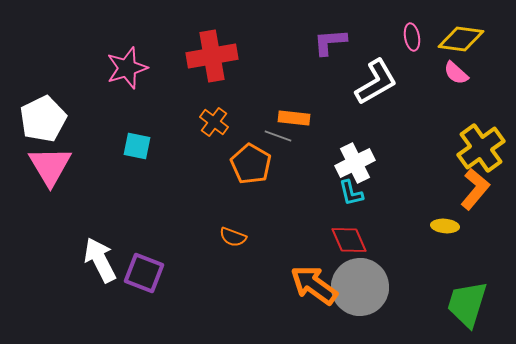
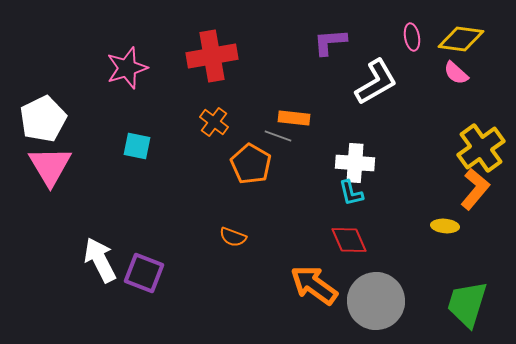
white cross: rotated 30 degrees clockwise
gray circle: moved 16 px right, 14 px down
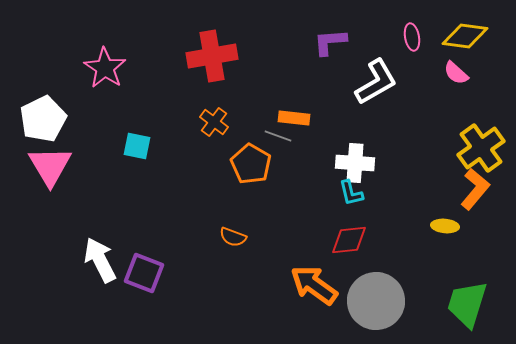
yellow diamond: moved 4 px right, 3 px up
pink star: moved 22 px left; rotated 21 degrees counterclockwise
red diamond: rotated 72 degrees counterclockwise
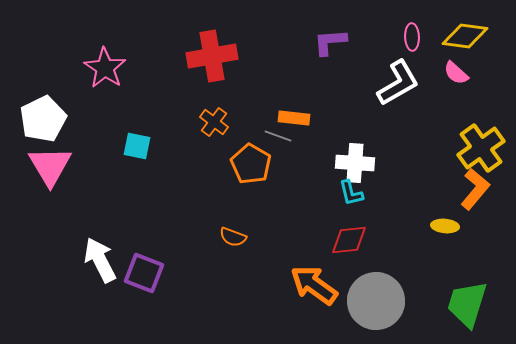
pink ellipse: rotated 8 degrees clockwise
white L-shape: moved 22 px right, 1 px down
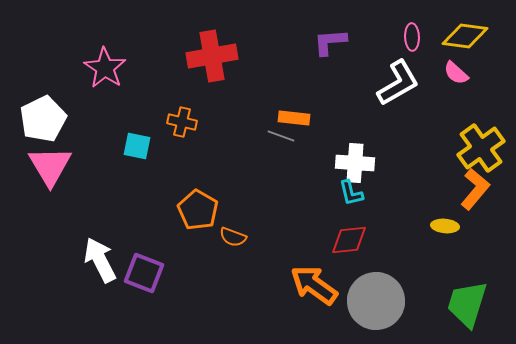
orange cross: moved 32 px left; rotated 24 degrees counterclockwise
gray line: moved 3 px right
orange pentagon: moved 53 px left, 46 px down
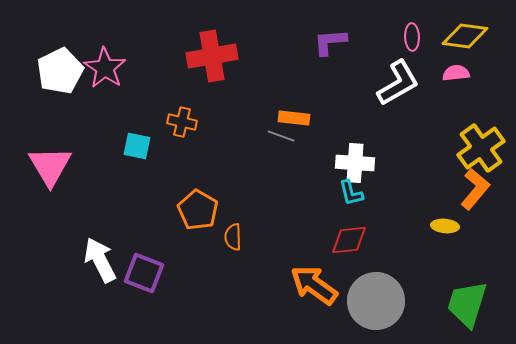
pink semicircle: rotated 132 degrees clockwise
white pentagon: moved 17 px right, 48 px up
orange semicircle: rotated 68 degrees clockwise
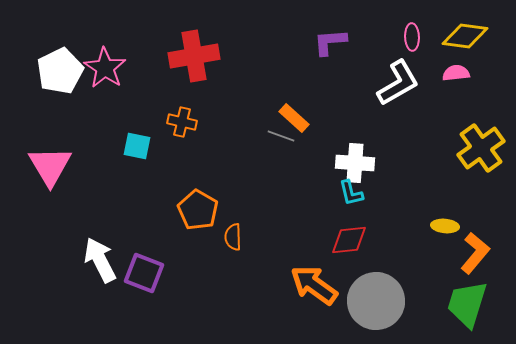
red cross: moved 18 px left
orange rectangle: rotated 36 degrees clockwise
orange L-shape: moved 64 px down
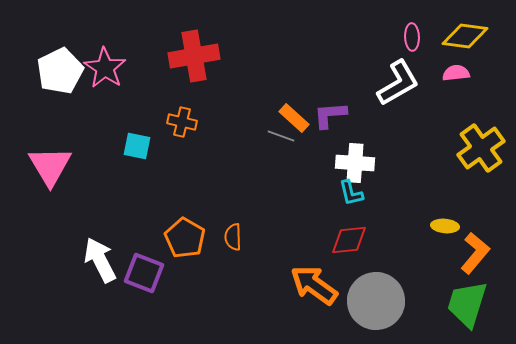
purple L-shape: moved 73 px down
orange pentagon: moved 13 px left, 28 px down
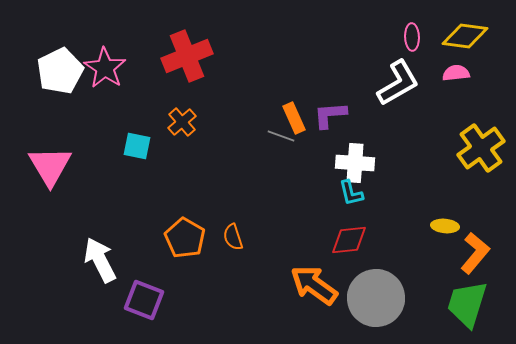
red cross: moved 7 px left; rotated 12 degrees counterclockwise
orange rectangle: rotated 24 degrees clockwise
orange cross: rotated 36 degrees clockwise
orange semicircle: rotated 16 degrees counterclockwise
purple square: moved 27 px down
gray circle: moved 3 px up
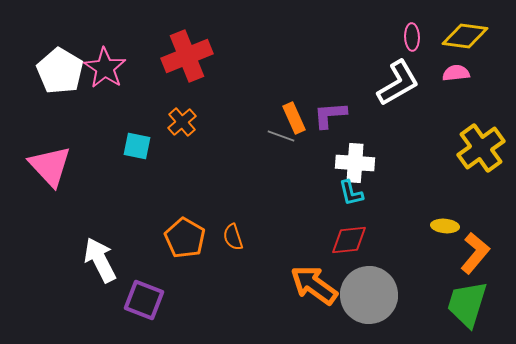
white pentagon: rotated 15 degrees counterclockwise
pink triangle: rotated 12 degrees counterclockwise
gray circle: moved 7 px left, 3 px up
